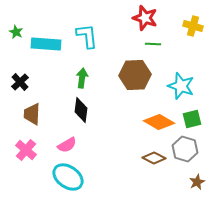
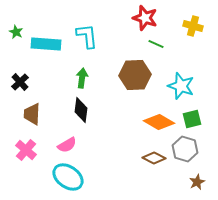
green line: moved 3 px right; rotated 21 degrees clockwise
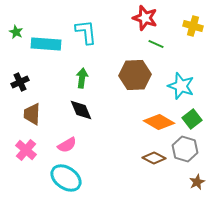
cyan L-shape: moved 1 px left, 4 px up
black cross: rotated 18 degrees clockwise
black diamond: rotated 30 degrees counterclockwise
green square: rotated 24 degrees counterclockwise
cyan ellipse: moved 2 px left, 1 px down
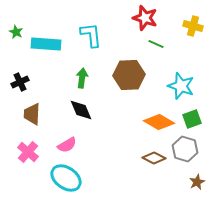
cyan L-shape: moved 5 px right, 3 px down
brown hexagon: moved 6 px left
green square: rotated 18 degrees clockwise
pink cross: moved 2 px right, 2 px down
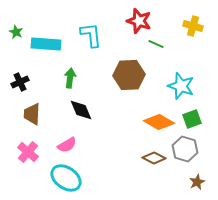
red star: moved 6 px left, 3 px down
green arrow: moved 12 px left
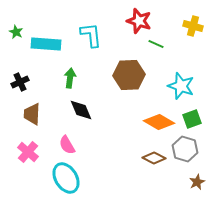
pink semicircle: rotated 90 degrees clockwise
cyan ellipse: rotated 24 degrees clockwise
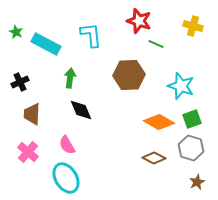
cyan rectangle: rotated 24 degrees clockwise
gray hexagon: moved 6 px right, 1 px up
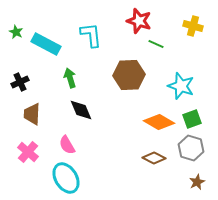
green arrow: rotated 24 degrees counterclockwise
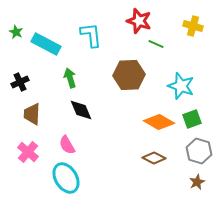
gray hexagon: moved 8 px right, 3 px down
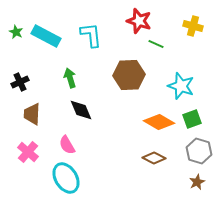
cyan rectangle: moved 8 px up
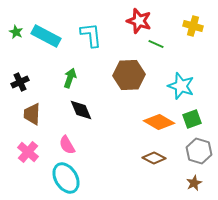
green arrow: rotated 36 degrees clockwise
brown star: moved 3 px left, 1 px down
